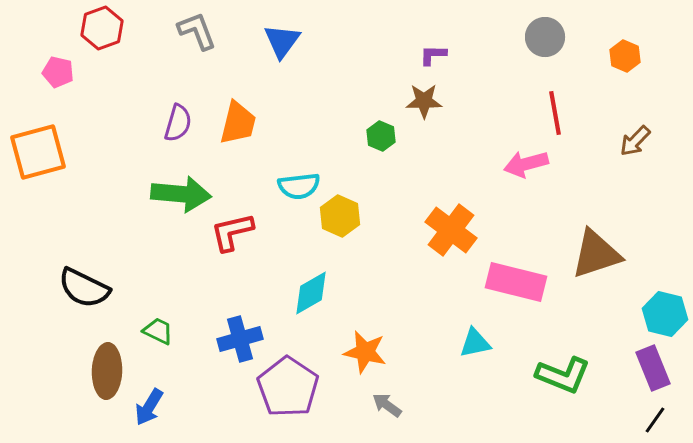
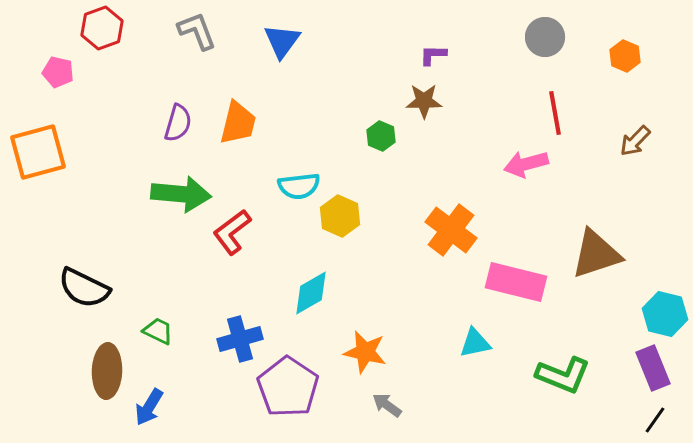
red L-shape: rotated 24 degrees counterclockwise
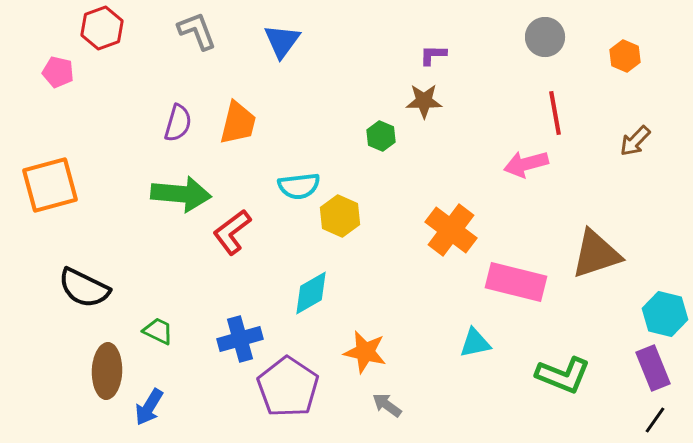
orange square: moved 12 px right, 33 px down
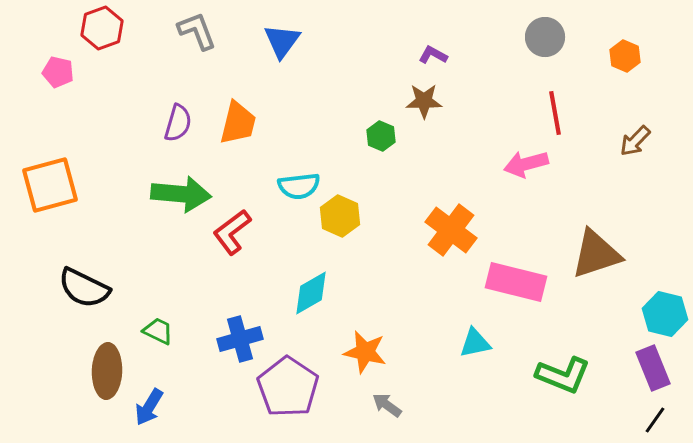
purple L-shape: rotated 28 degrees clockwise
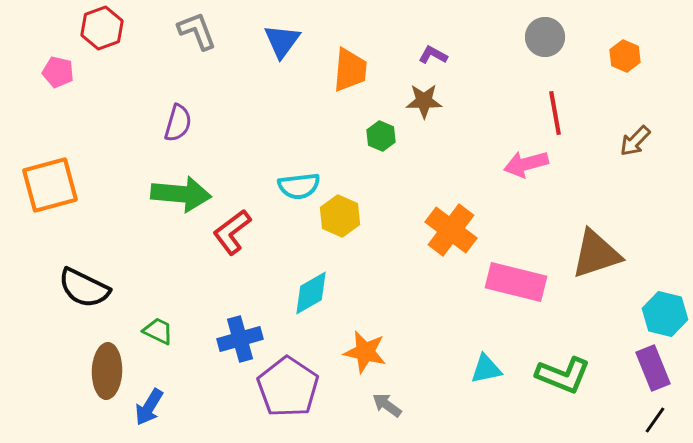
orange trapezoid: moved 112 px right, 53 px up; rotated 9 degrees counterclockwise
cyan triangle: moved 11 px right, 26 px down
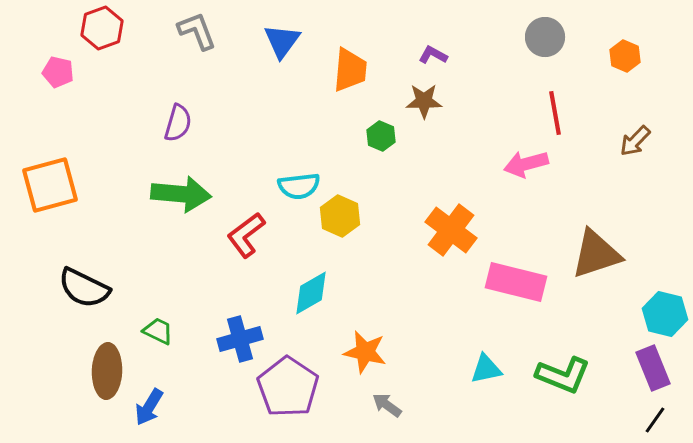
red L-shape: moved 14 px right, 3 px down
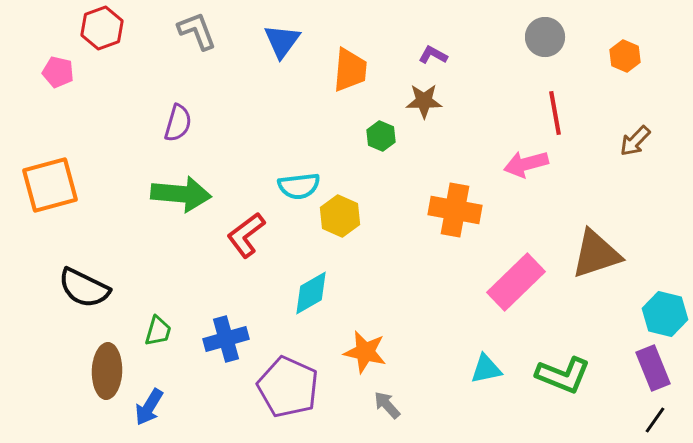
orange cross: moved 4 px right, 20 px up; rotated 27 degrees counterclockwise
pink rectangle: rotated 58 degrees counterclockwise
green trapezoid: rotated 80 degrees clockwise
blue cross: moved 14 px left
purple pentagon: rotated 10 degrees counterclockwise
gray arrow: rotated 12 degrees clockwise
